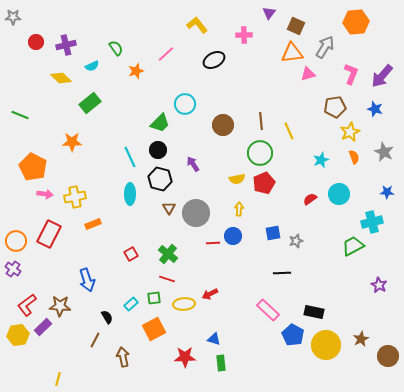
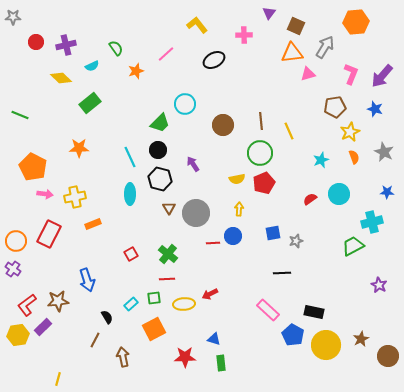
orange star at (72, 142): moved 7 px right, 6 px down
red line at (167, 279): rotated 21 degrees counterclockwise
brown star at (60, 306): moved 2 px left, 5 px up; rotated 10 degrees counterclockwise
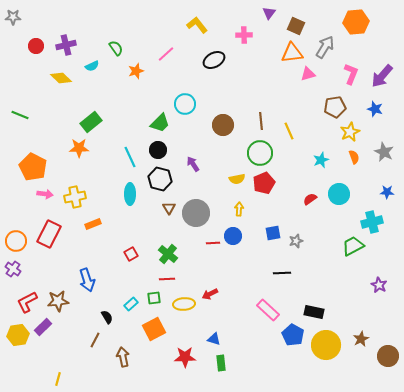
red circle at (36, 42): moved 4 px down
green rectangle at (90, 103): moved 1 px right, 19 px down
red L-shape at (27, 305): moved 3 px up; rotated 10 degrees clockwise
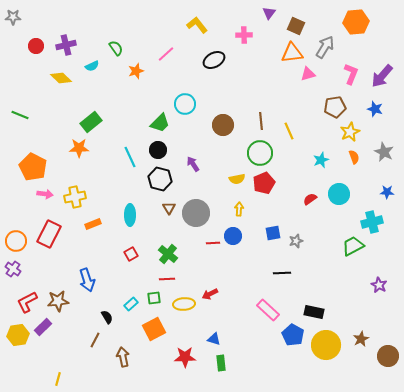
cyan ellipse at (130, 194): moved 21 px down
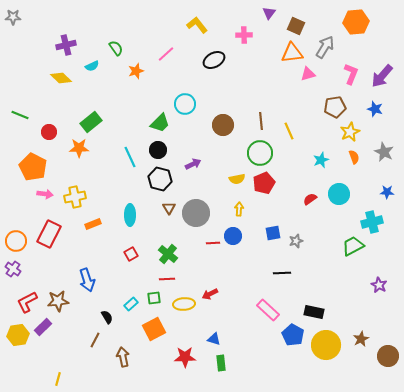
red circle at (36, 46): moved 13 px right, 86 px down
purple arrow at (193, 164): rotated 98 degrees clockwise
